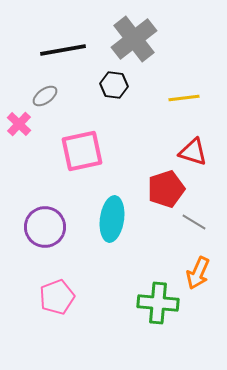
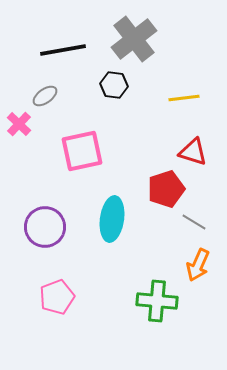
orange arrow: moved 8 px up
green cross: moved 1 px left, 2 px up
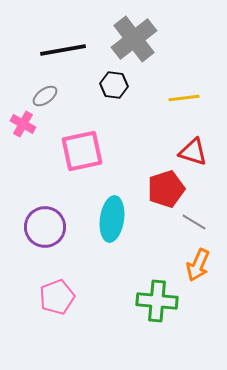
pink cross: moved 4 px right; rotated 15 degrees counterclockwise
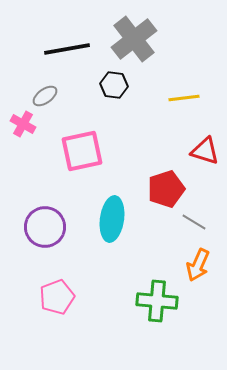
black line: moved 4 px right, 1 px up
red triangle: moved 12 px right, 1 px up
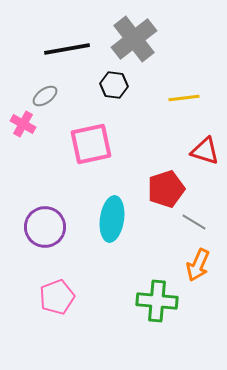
pink square: moved 9 px right, 7 px up
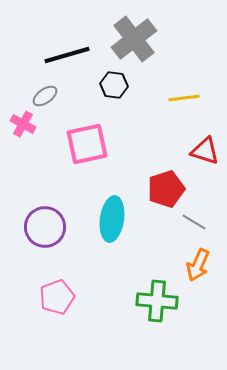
black line: moved 6 px down; rotated 6 degrees counterclockwise
pink square: moved 4 px left
